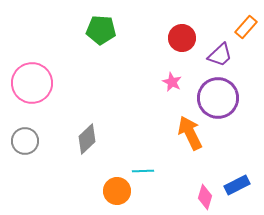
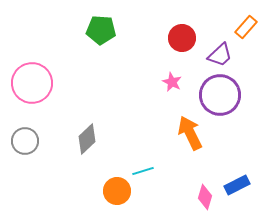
purple circle: moved 2 px right, 3 px up
cyan line: rotated 15 degrees counterclockwise
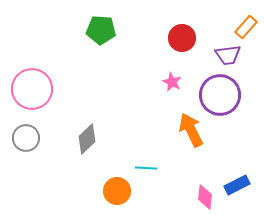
purple trapezoid: moved 8 px right; rotated 36 degrees clockwise
pink circle: moved 6 px down
orange arrow: moved 1 px right, 3 px up
gray circle: moved 1 px right, 3 px up
cyan line: moved 3 px right, 3 px up; rotated 20 degrees clockwise
pink diamond: rotated 10 degrees counterclockwise
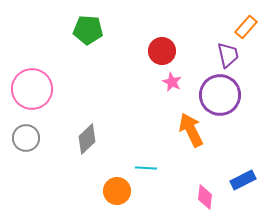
green pentagon: moved 13 px left
red circle: moved 20 px left, 13 px down
purple trapezoid: rotated 96 degrees counterclockwise
blue rectangle: moved 6 px right, 5 px up
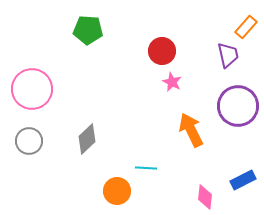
purple circle: moved 18 px right, 11 px down
gray circle: moved 3 px right, 3 px down
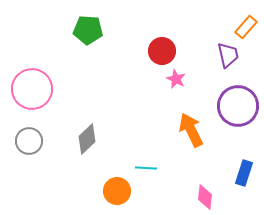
pink star: moved 4 px right, 3 px up
blue rectangle: moved 1 px right, 7 px up; rotated 45 degrees counterclockwise
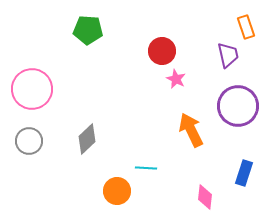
orange rectangle: rotated 60 degrees counterclockwise
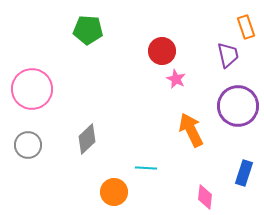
gray circle: moved 1 px left, 4 px down
orange circle: moved 3 px left, 1 px down
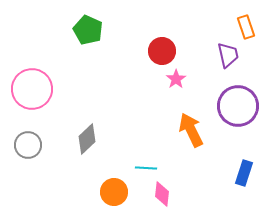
green pentagon: rotated 20 degrees clockwise
pink star: rotated 12 degrees clockwise
pink diamond: moved 43 px left, 3 px up
